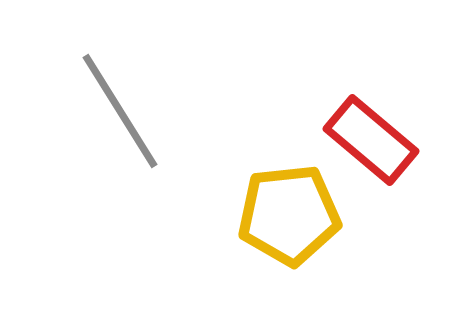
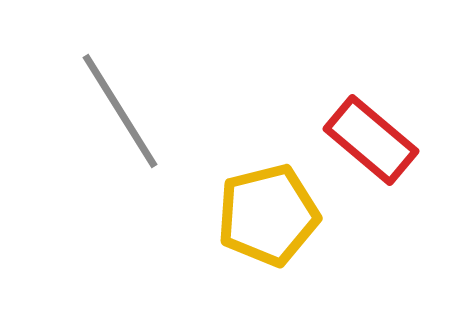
yellow pentagon: moved 21 px left; rotated 8 degrees counterclockwise
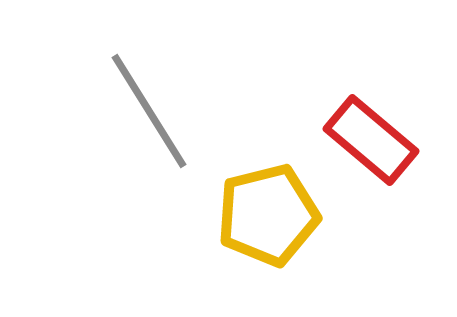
gray line: moved 29 px right
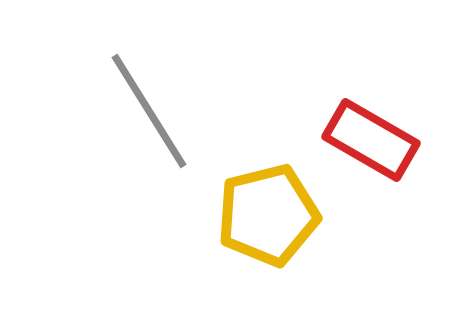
red rectangle: rotated 10 degrees counterclockwise
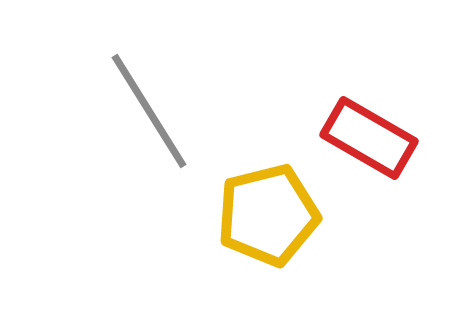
red rectangle: moved 2 px left, 2 px up
